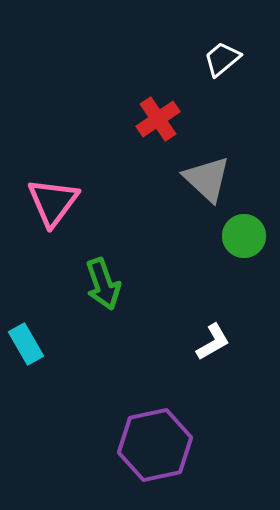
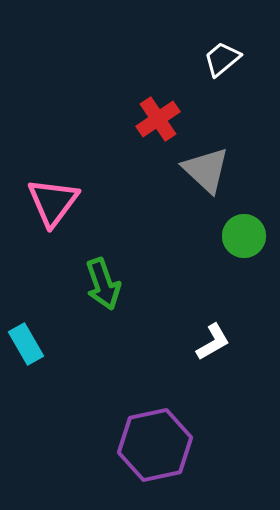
gray triangle: moved 1 px left, 9 px up
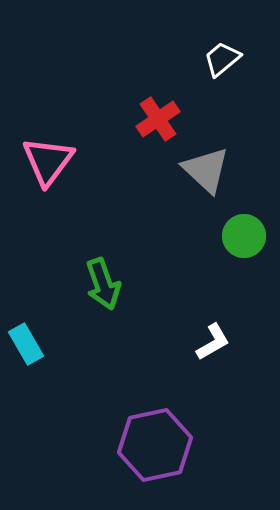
pink triangle: moved 5 px left, 41 px up
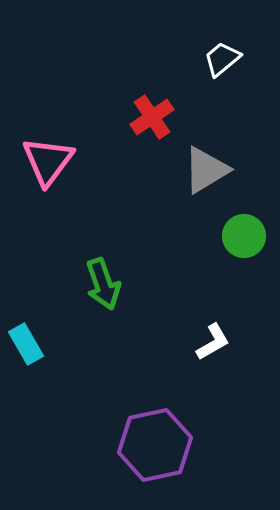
red cross: moved 6 px left, 2 px up
gray triangle: rotated 46 degrees clockwise
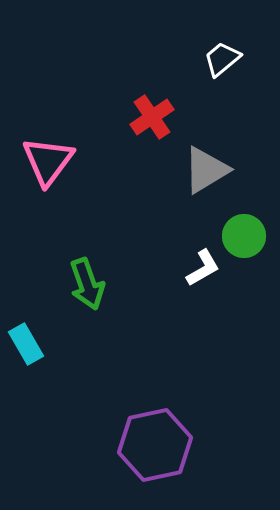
green arrow: moved 16 px left
white L-shape: moved 10 px left, 74 px up
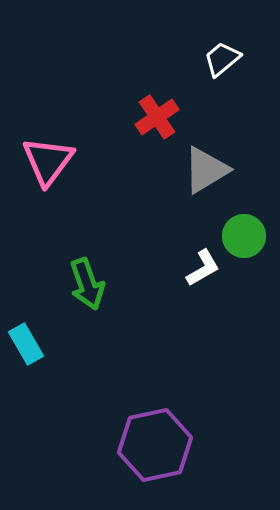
red cross: moved 5 px right
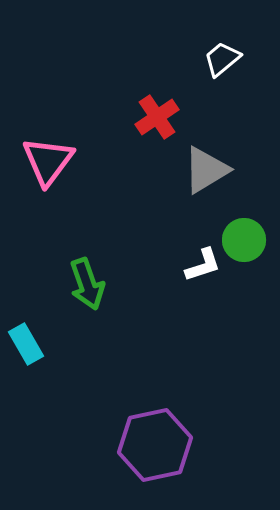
green circle: moved 4 px down
white L-shape: moved 3 px up; rotated 12 degrees clockwise
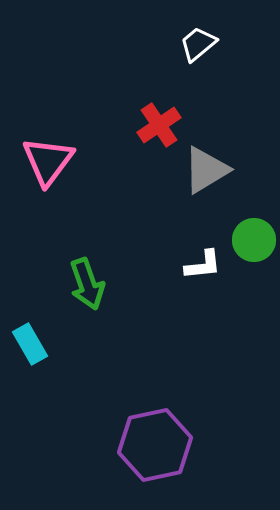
white trapezoid: moved 24 px left, 15 px up
red cross: moved 2 px right, 8 px down
green circle: moved 10 px right
white L-shape: rotated 12 degrees clockwise
cyan rectangle: moved 4 px right
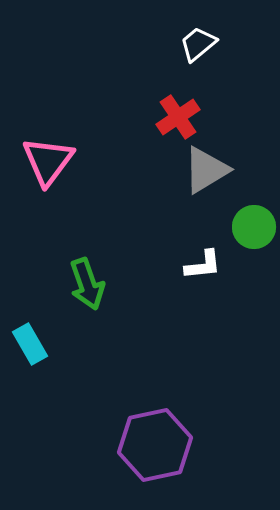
red cross: moved 19 px right, 8 px up
green circle: moved 13 px up
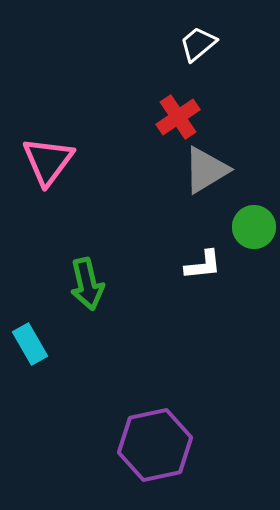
green arrow: rotated 6 degrees clockwise
